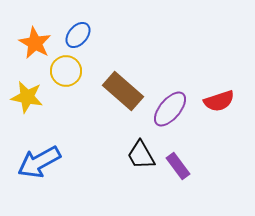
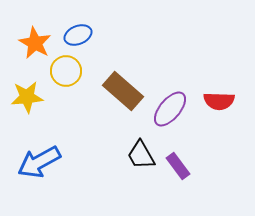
blue ellipse: rotated 28 degrees clockwise
yellow star: rotated 16 degrees counterclockwise
red semicircle: rotated 20 degrees clockwise
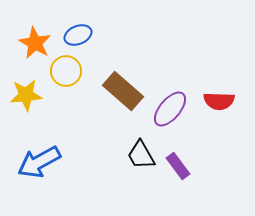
yellow star: moved 1 px left, 2 px up
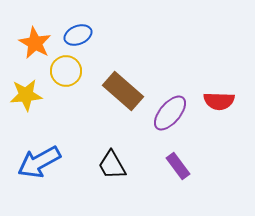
purple ellipse: moved 4 px down
black trapezoid: moved 29 px left, 10 px down
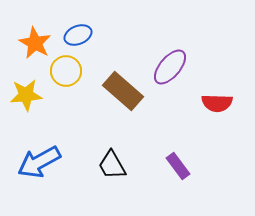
red semicircle: moved 2 px left, 2 px down
purple ellipse: moved 46 px up
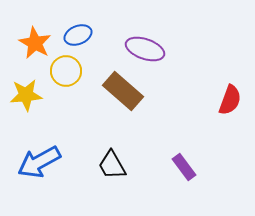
purple ellipse: moved 25 px left, 18 px up; rotated 69 degrees clockwise
red semicircle: moved 13 px right, 3 px up; rotated 72 degrees counterclockwise
purple rectangle: moved 6 px right, 1 px down
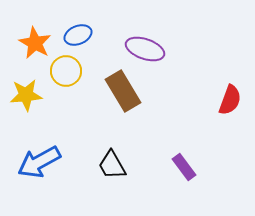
brown rectangle: rotated 18 degrees clockwise
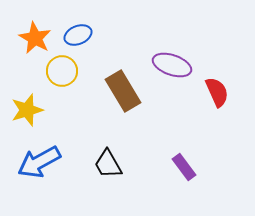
orange star: moved 5 px up
purple ellipse: moved 27 px right, 16 px down
yellow circle: moved 4 px left
yellow star: moved 1 px right, 15 px down; rotated 12 degrees counterclockwise
red semicircle: moved 13 px left, 8 px up; rotated 44 degrees counterclockwise
black trapezoid: moved 4 px left, 1 px up
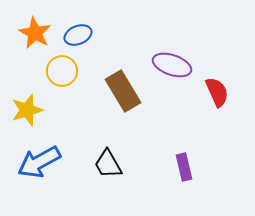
orange star: moved 5 px up
purple rectangle: rotated 24 degrees clockwise
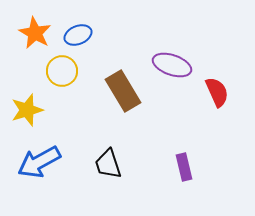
black trapezoid: rotated 12 degrees clockwise
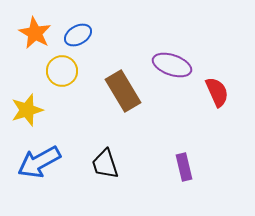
blue ellipse: rotated 8 degrees counterclockwise
black trapezoid: moved 3 px left
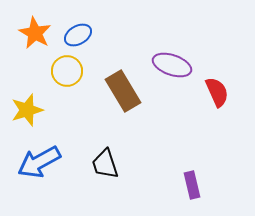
yellow circle: moved 5 px right
purple rectangle: moved 8 px right, 18 px down
